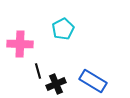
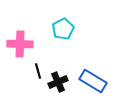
black cross: moved 2 px right, 2 px up
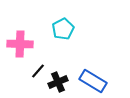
black line: rotated 56 degrees clockwise
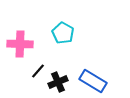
cyan pentagon: moved 4 px down; rotated 15 degrees counterclockwise
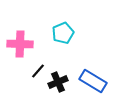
cyan pentagon: rotated 20 degrees clockwise
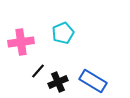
pink cross: moved 1 px right, 2 px up; rotated 10 degrees counterclockwise
